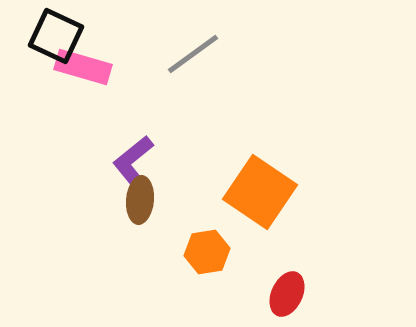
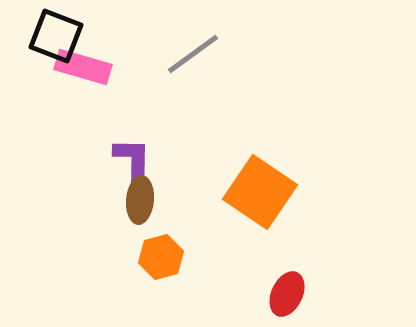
black square: rotated 4 degrees counterclockwise
purple L-shape: rotated 130 degrees clockwise
orange hexagon: moved 46 px left, 5 px down; rotated 6 degrees counterclockwise
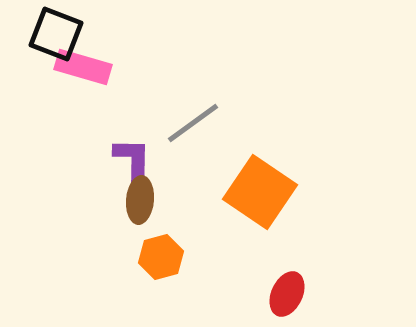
black square: moved 2 px up
gray line: moved 69 px down
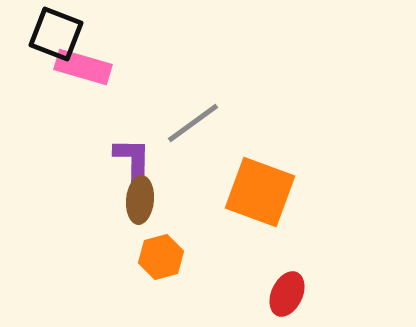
orange square: rotated 14 degrees counterclockwise
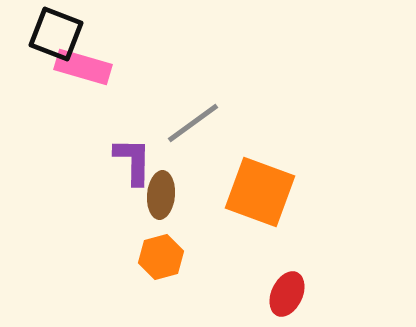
brown ellipse: moved 21 px right, 5 px up
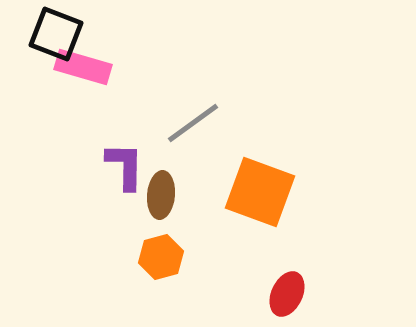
purple L-shape: moved 8 px left, 5 px down
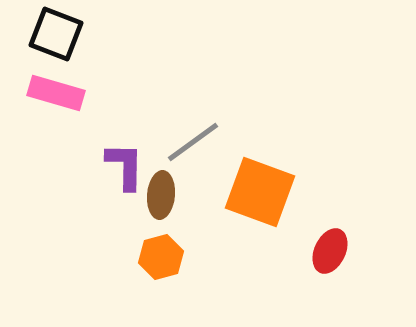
pink rectangle: moved 27 px left, 26 px down
gray line: moved 19 px down
red ellipse: moved 43 px right, 43 px up
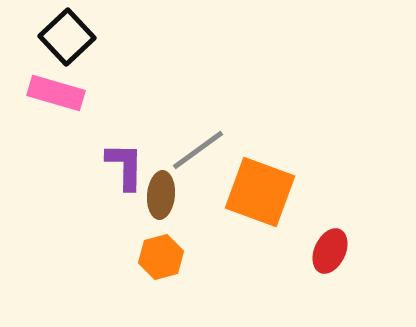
black square: moved 11 px right, 3 px down; rotated 26 degrees clockwise
gray line: moved 5 px right, 8 px down
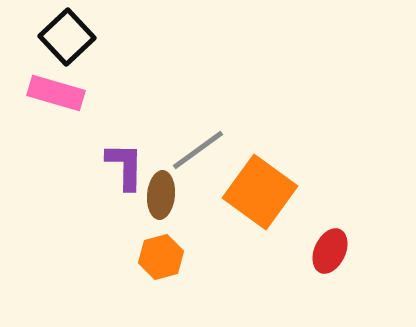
orange square: rotated 16 degrees clockwise
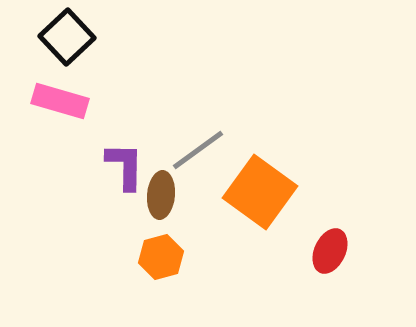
pink rectangle: moved 4 px right, 8 px down
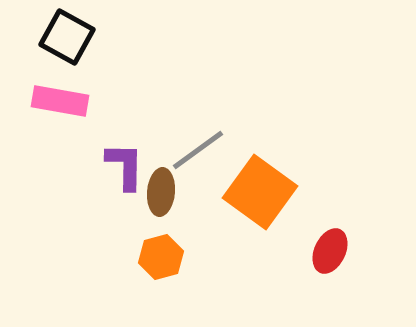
black square: rotated 18 degrees counterclockwise
pink rectangle: rotated 6 degrees counterclockwise
brown ellipse: moved 3 px up
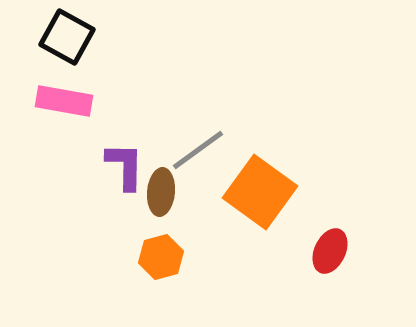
pink rectangle: moved 4 px right
